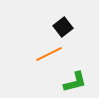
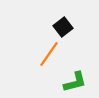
orange line: rotated 28 degrees counterclockwise
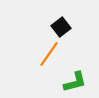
black square: moved 2 px left
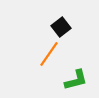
green L-shape: moved 1 px right, 2 px up
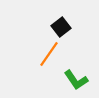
green L-shape: rotated 70 degrees clockwise
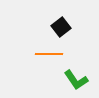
orange line: rotated 56 degrees clockwise
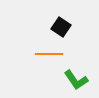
black square: rotated 18 degrees counterclockwise
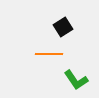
black square: moved 2 px right; rotated 24 degrees clockwise
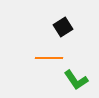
orange line: moved 4 px down
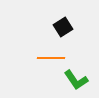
orange line: moved 2 px right
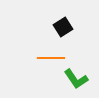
green L-shape: moved 1 px up
